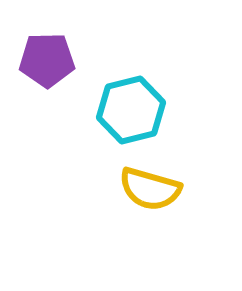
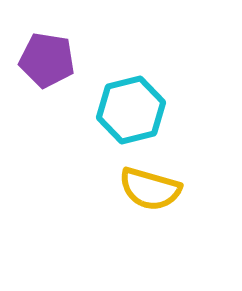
purple pentagon: rotated 10 degrees clockwise
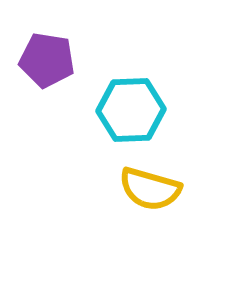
cyan hexagon: rotated 12 degrees clockwise
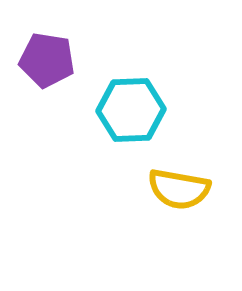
yellow semicircle: moved 29 px right; rotated 6 degrees counterclockwise
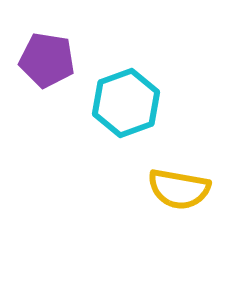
cyan hexagon: moved 5 px left, 7 px up; rotated 18 degrees counterclockwise
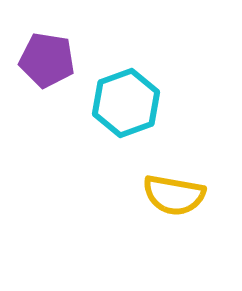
yellow semicircle: moved 5 px left, 6 px down
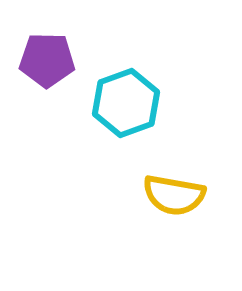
purple pentagon: rotated 8 degrees counterclockwise
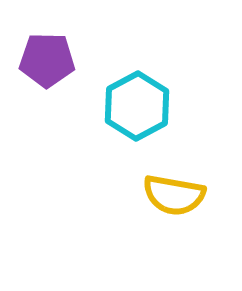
cyan hexagon: moved 11 px right, 3 px down; rotated 8 degrees counterclockwise
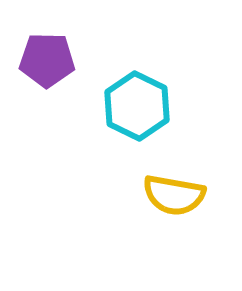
cyan hexagon: rotated 6 degrees counterclockwise
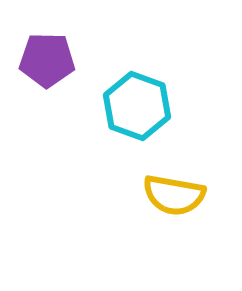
cyan hexagon: rotated 6 degrees counterclockwise
